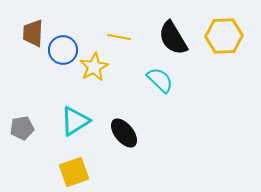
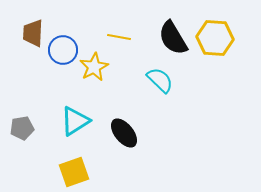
yellow hexagon: moved 9 px left, 2 px down; rotated 6 degrees clockwise
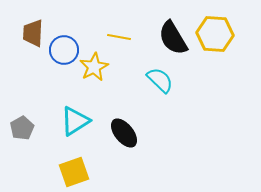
yellow hexagon: moved 4 px up
blue circle: moved 1 px right
gray pentagon: rotated 20 degrees counterclockwise
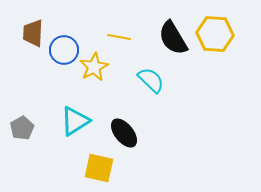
cyan semicircle: moved 9 px left
yellow square: moved 25 px right, 4 px up; rotated 32 degrees clockwise
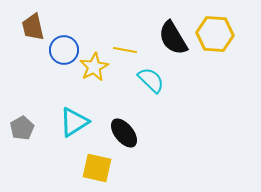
brown trapezoid: moved 6 px up; rotated 16 degrees counterclockwise
yellow line: moved 6 px right, 13 px down
cyan triangle: moved 1 px left, 1 px down
yellow square: moved 2 px left
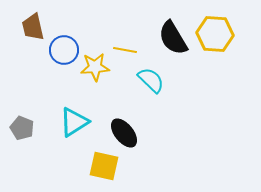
yellow star: moved 1 px right; rotated 24 degrees clockwise
gray pentagon: rotated 20 degrees counterclockwise
yellow square: moved 7 px right, 2 px up
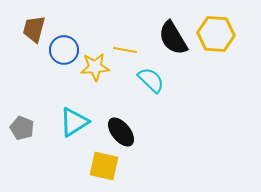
brown trapezoid: moved 1 px right, 2 px down; rotated 28 degrees clockwise
yellow hexagon: moved 1 px right
black ellipse: moved 3 px left, 1 px up
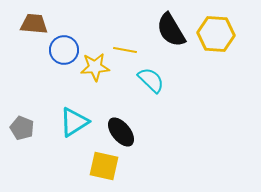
brown trapezoid: moved 5 px up; rotated 80 degrees clockwise
black semicircle: moved 2 px left, 8 px up
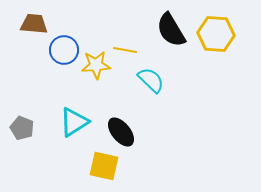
yellow star: moved 1 px right, 2 px up
